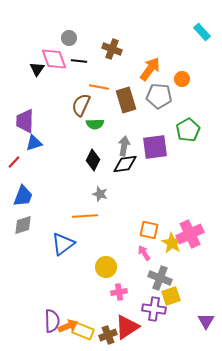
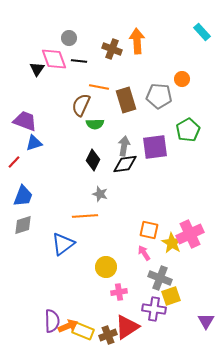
orange arrow at (150, 69): moved 13 px left, 28 px up; rotated 40 degrees counterclockwise
purple trapezoid at (25, 121): rotated 110 degrees clockwise
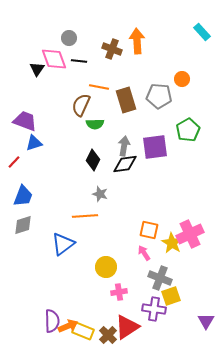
brown cross at (108, 335): rotated 24 degrees counterclockwise
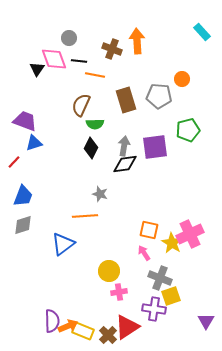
orange line at (99, 87): moved 4 px left, 12 px up
green pentagon at (188, 130): rotated 15 degrees clockwise
black diamond at (93, 160): moved 2 px left, 12 px up
yellow circle at (106, 267): moved 3 px right, 4 px down
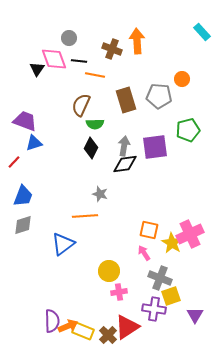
purple triangle at (206, 321): moved 11 px left, 6 px up
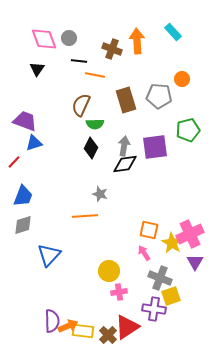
cyan rectangle at (202, 32): moved 29 px left
pink diamond at (54, 59): moved 10 px left, 20 px up
blue triangle at (63, 244): moved 14 px left, 11 px down; rotated 10 degrees counterclockwise
purple triangle at (195, 315): moved 53 px up
yellow rectangle at (83, 331): rotated 15 degrees counterclockwise
